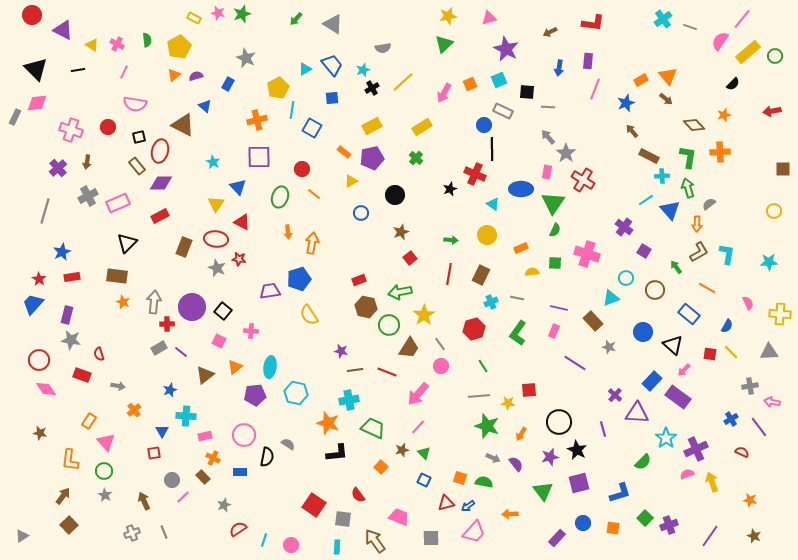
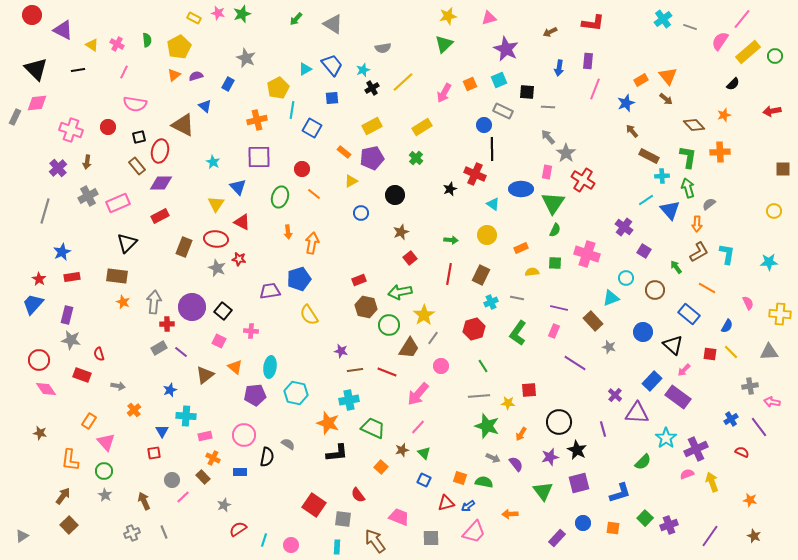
gray line at (440, 344): moved 7 px left, 6 px up; rotated 72 degrees clockwise
orange triangle at (235, 367): rotated 42 degrees counterclockwise
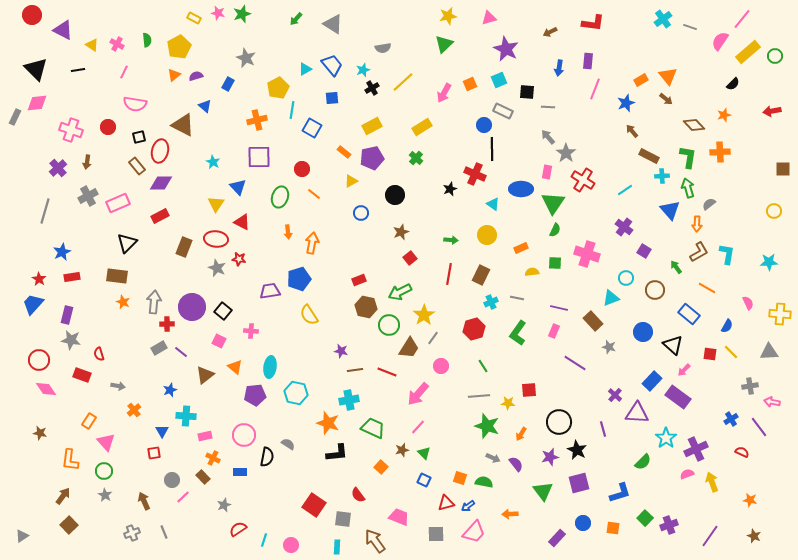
cyan line at (646, 200): moved 21 px left, 10 px up
green arrow at (400, 292): rotated 15 degrees counterclockwise
gray square at (431, 538): moved 5 px right, 4 px up
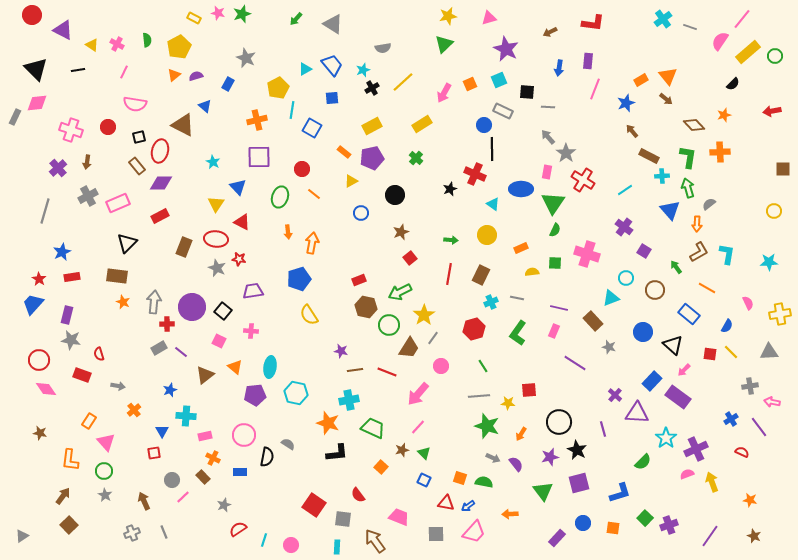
yellow rectangle at (422, 127): moved 3 px up
purple trapezoid at (270, 291): moved 17 px left
yellow cross at (780, 314): rotated 15 degrees counterclockwise
red triangle at (446, 503): rotated 24 degrees clockwise
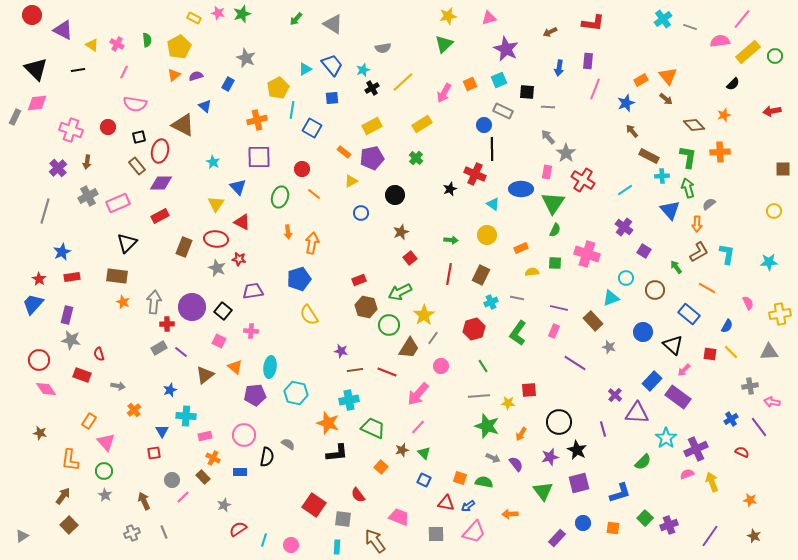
pink semicircle at (720, 41): rotated 48 degrees clockwise
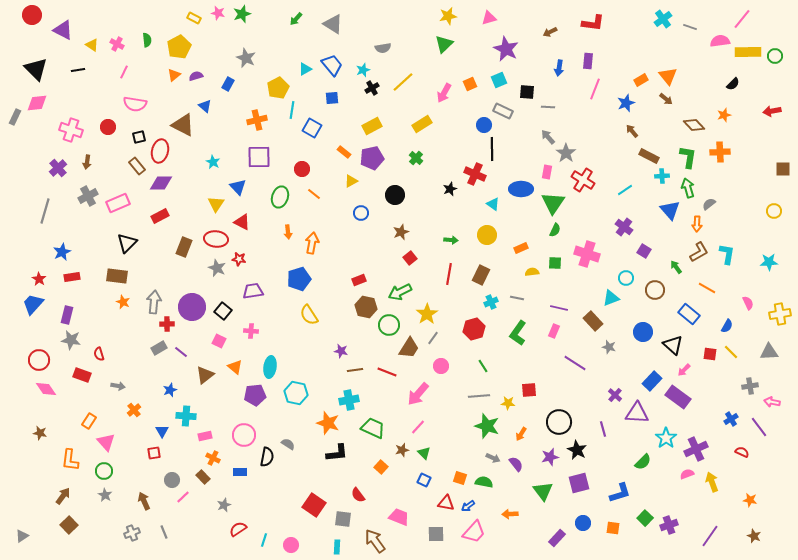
yellow rectangle at (748, 52): rotated 40 degrees clockwise
yellow star at (424, 315): moved 3 px right, 1 px up
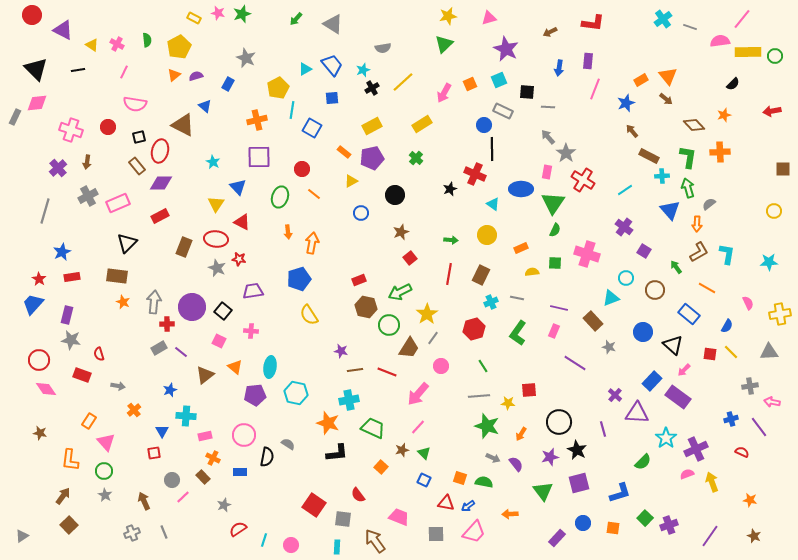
blue cross at (731, 419): rotated 16 degrees clockwise
